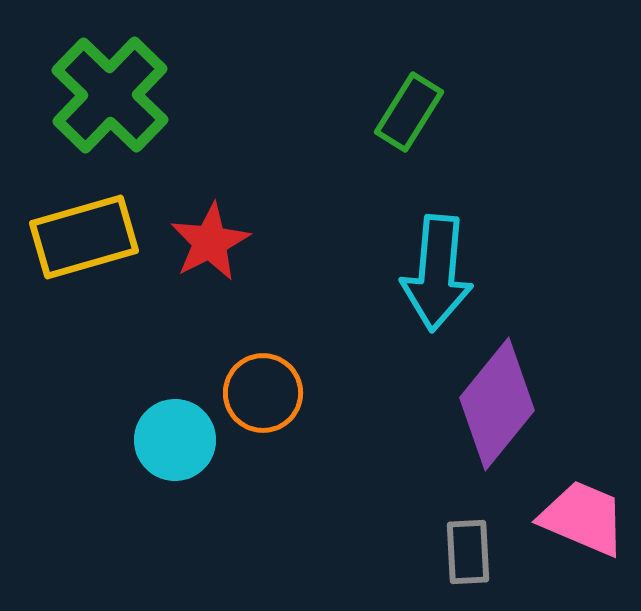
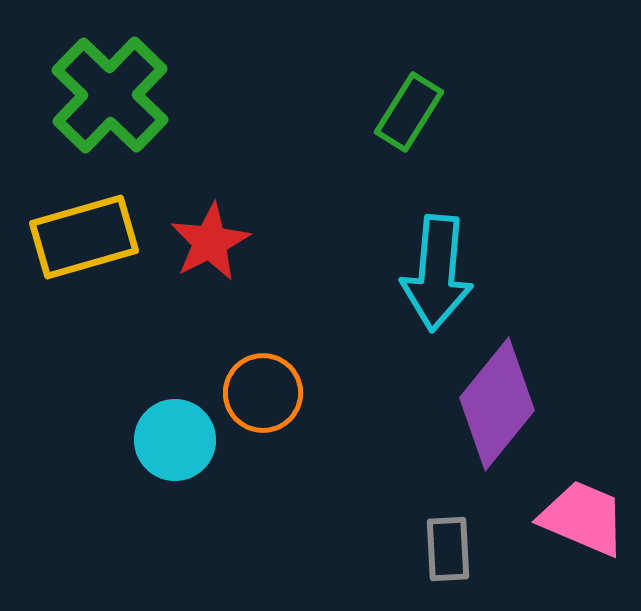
gray rectangle: moved 20 px left, 3 px up
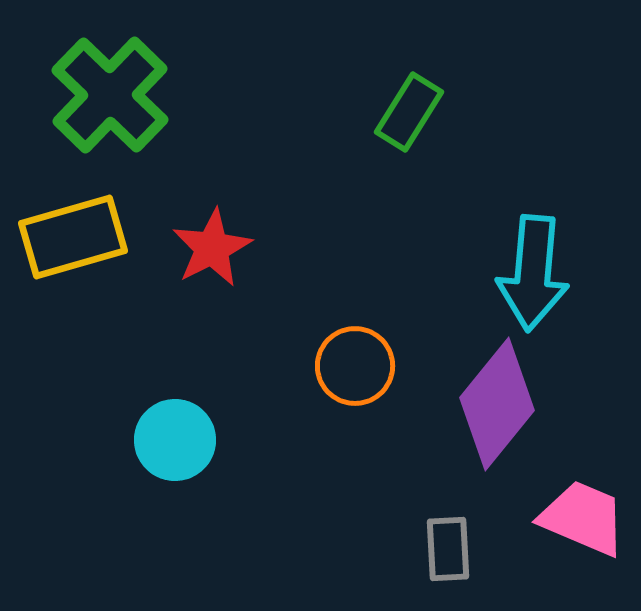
yellow rectangle: moved 11 px left
red star: moved 2 px right, 6 px down
cyan arrow: moved 96 px right
orange circle: moved 92 px right, 27 px up
